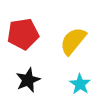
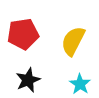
yellow semicircle: rotated 12 degrees counterclockwise
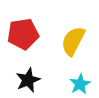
cyan star: rotated 10 degrees clockwise
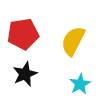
black star: moved 3 px left, 6 px up
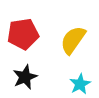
yellow semicircle: moved 1 px up; rotated 8 degrees clockwise
black star: moved 3 px down
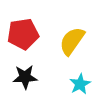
yellow semicircle: moved 1 px left, 1 px down
black star: rotated 20 degrees clockwise
